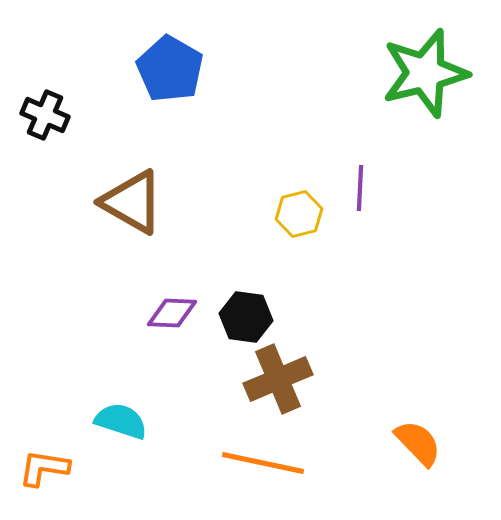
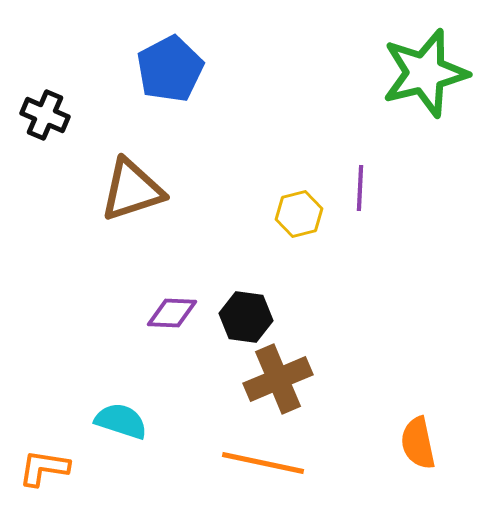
blue pentagon: rotated 14 degrees clockwise
brown triangle: moved 12 px up; rotated 48 degrees counterclockwise
orange semicircle: rotated 148 degrees counterclockwise
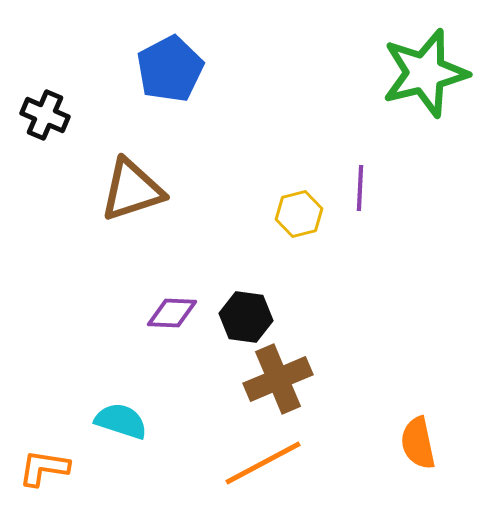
orange line: rotated 40 degrees counterclockwise
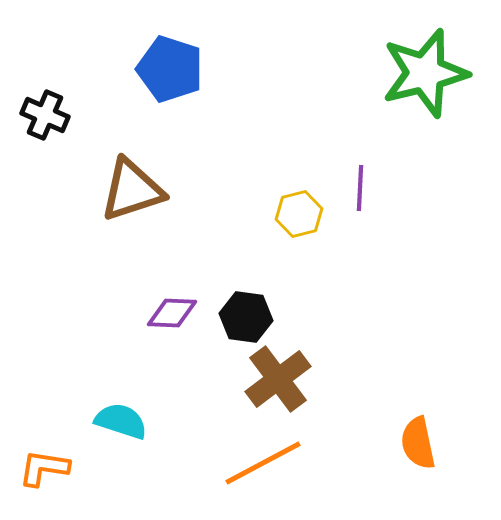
blue pentagon: rotated 26 degrees counterclockwise
brown cross: rotated 14 degrees counterclockwise
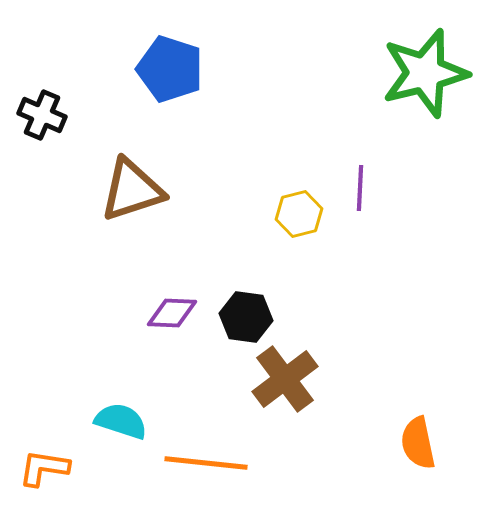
black cross: moved 3 px left
brown cross: moved 7 px right
orange line: moved 57 px left; rotated 34 degrees clockwise
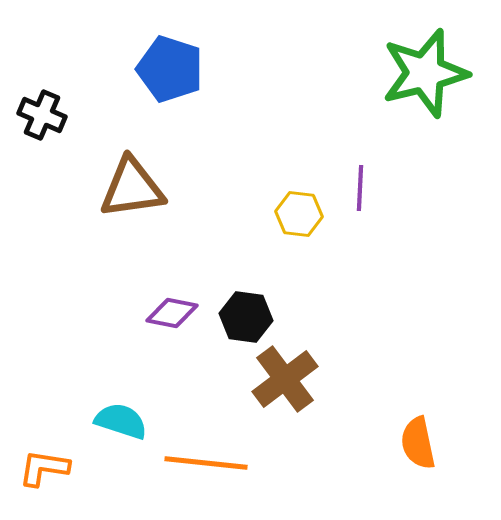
brown triangle: moved 2 px up; rotated 10 degrees clockwise
yellow hexagon: rotated 21 degrees clockwise
purple diamond: rotated 9 degrees clockwise
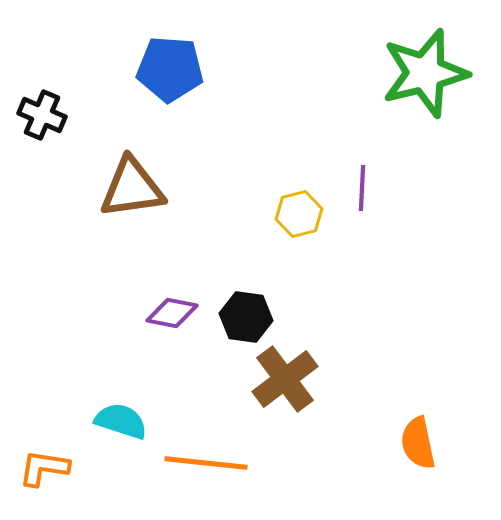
blue pentagon: rotated 14 degrees counterclockwise
purple line: moved 2 px right
yellow hexagon: rotated 21 degrees counterclockwise
